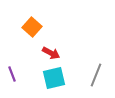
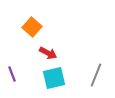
red arrow: moved 3 px left
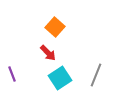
orange square: moved 23 px right
red arrow: rotated 18 degrees clockwise
cyan square: moved 6 px right; rotated 20 degrees counterclockwise
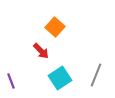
red arrow: moved 7 px left, 2 px up
purple line: moved 1 px left, 7 px down
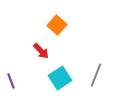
orange square: moved 2 px right, 2 px up
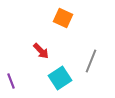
orange square: moved 6 px right, 7 px up; rotated 18 degrees counterclockwise
gray line: moved 5 px left, 14 px up
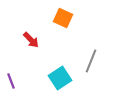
red arrow: moved 10 px left, 11 px up
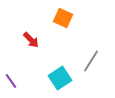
gray line: rotated 10 degrees clockwise
purple line: rotated 14 degrees counterclockwise
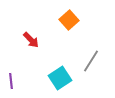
orange square: moved 6 px right, 2 px down; rotated 24 degrees clockwise
purple line: rotated 28 degrees clockwise
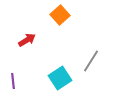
orange square: moved 9 px left, 5 px up
red arrow: moved 4 px left; rotated 78 degrees counterclockwise
purple line: moved 2 px right
